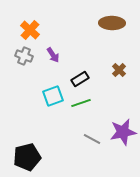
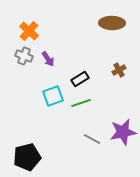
orange cross: moved 1 px left, 1 px down
purple arrow: moved 5 px left, 4 px down
brown cross: rotated 16 degrees clockwise
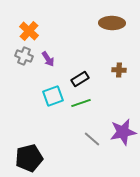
brown cross: rotated 32 degrees clockwise
gray line: rotated 12 degrees clockwise
black pentagon: moved 2 px right, 1 px down
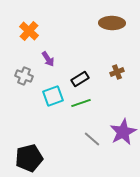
gray cross: moved 20 px down
brown cross: moved 2 px left, 2 px down; rotated 24 degrees counterclockwise
purple star: rotated 16 degrees counterclockwise
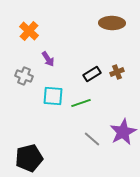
black rectangle: moved 12 px right, 5 px up
cyan square: rotated 25 degrees clockwise
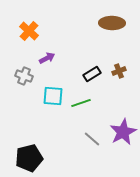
purple arrow: moved 1 px left, 1 px up; rotated 84 degrees counterclockwise
brown cross: moved 2 px right, 1 px up
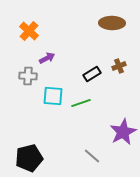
brown cross: moved 5 px up
gray cross: moved 4 px right; rotated 18 degrees counterclockwise
gray line: moved 17 px down
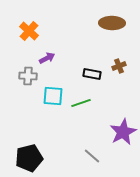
black rectangle: rotated 42 degrees clockwise
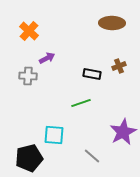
cyan square: moved 1 px right, 39 px down
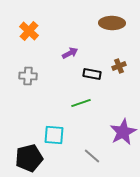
purple arrow: moved 23 px right, 5 px up
